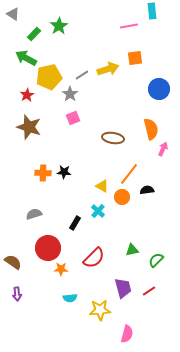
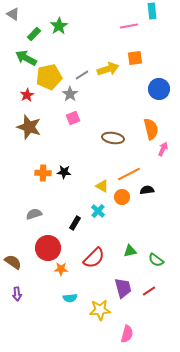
orange line: rotated 25 degrees clockwise
green triangle: moved 2 px left, 1 px down
green semicircle: rotated 98 degrees counterclockwise
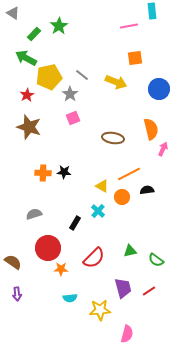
gray triangle: moved 1 px up
yellow arrow: moved 8 px right, 13 px down; rotated 40 degrees clockwise
gray line: rotated 72 degrees clockwise
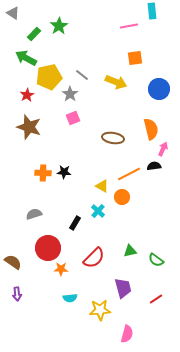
black semicircle: moved 7 px right, 24 px up
red line: moved 7 px right, 8 px down
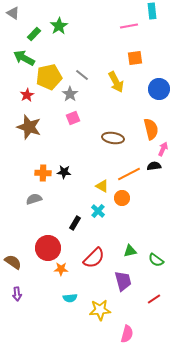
green arrow: moved 2 px left
yellow arrow: rotated 40 degrees clockwise
orange circle: moved 1 px down
gray semicircle: moved 15 px up
purple trapezoid: moved 7 px up
red line: moved 2 px left
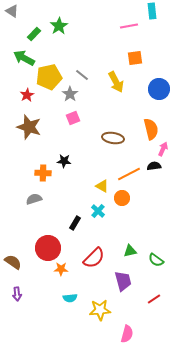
gray triangle: moved 1 px left, 2 px up
black star: moved 11 px up
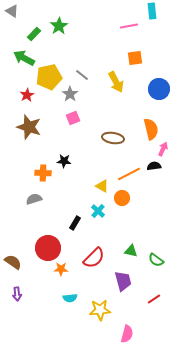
green triangle: moved 1 px right; rotated 24 degrees clockwise
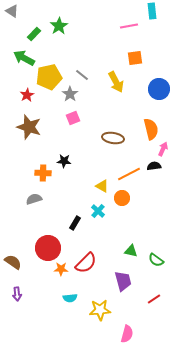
red semicircle: moved 8 px left, 5 px down
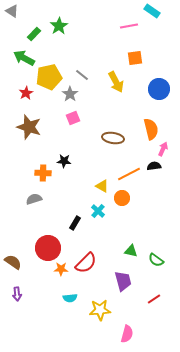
cyan rectangle: rotated 49 degrees counterclockwise
red star: moved 1 px left, 2 px up
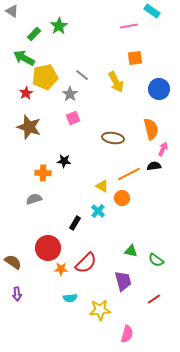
yellow pentagon: moved 4 px left
